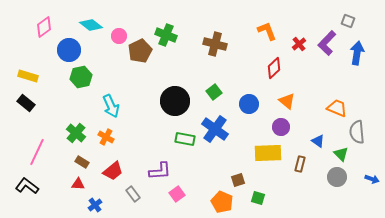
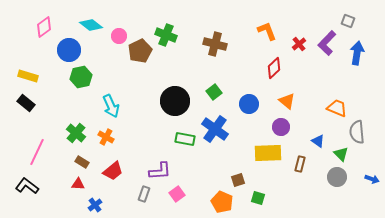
gray rectangle at (133, 194): moved 11 px right; rotated 56 degrees clockwise
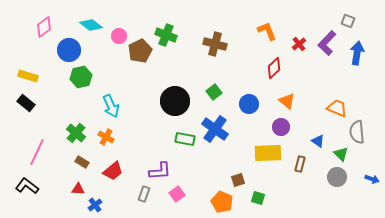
red triangle at (78, 184): moved 5 px down
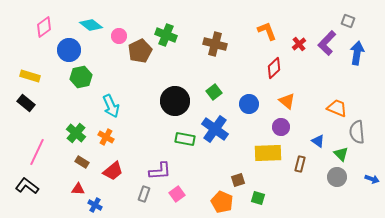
yellow rectangle at (28, 76): moved 2 px right
blue cross at (95, 205): rotated 24 degrees counterclockwise
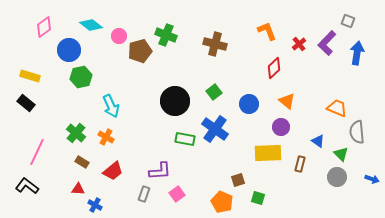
brown pentagon at (140, 51): rotated 10 degrees clockwise
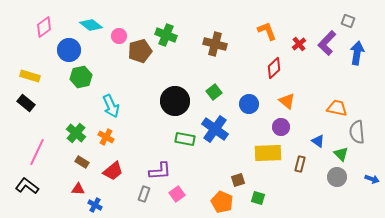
orange trapezoid at (337, 108): rotated 10 degrees counterclockwise
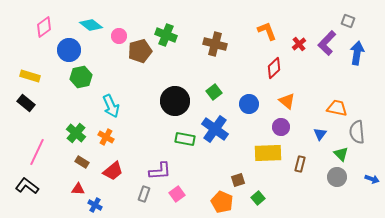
blue triangle at (318, 141): moved 2 px right, 7 px up; rotated 32 degrees clockwise
green square at (258, 198): rotated 32 degrees clockwise
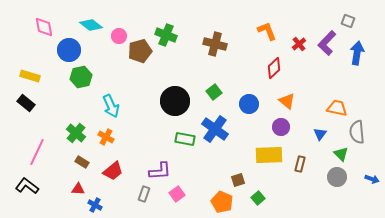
pink diamond at (44, 27): rotated 65 degrees counterclockwise
yellow rectangle at (268, 153): moved 1 px right, 2 px down
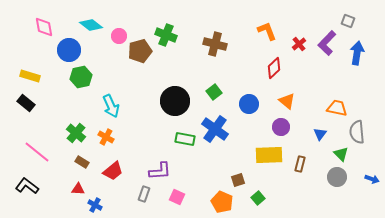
pink line at (37, 152): rotated 76 degrees counterclockwise
pink square at (177, 194): moved 3 px down; rotated 28 degrees counterclockwise
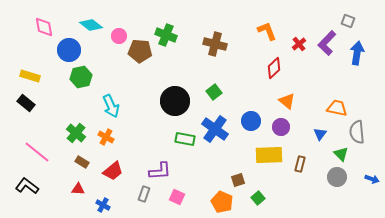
brown pentagon at (140, 51): rotated 20 degrees clockwise
blue circle at (249, 104): moved 2 px right, 17 px down
blue cross at (95, 205): moved 8 px right
